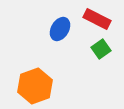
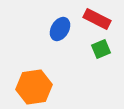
green square: rotated 12 degrees clockwise
orange hexagon: moved 1 px left, 1 px down; rotated 12 degrees clockwise
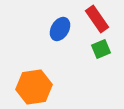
red rectangle: rotated 28 degrees clockwise
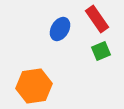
green square: moved 2 px down
orange hexagon: moved 1 px up
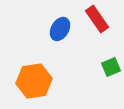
green square: moved 10 px right, 16 px down
orange hexagon: moved 5 px up
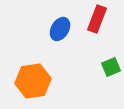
red rectangle: rotated 56 degrees clockwise
orange hexagon: moved 1 px left
